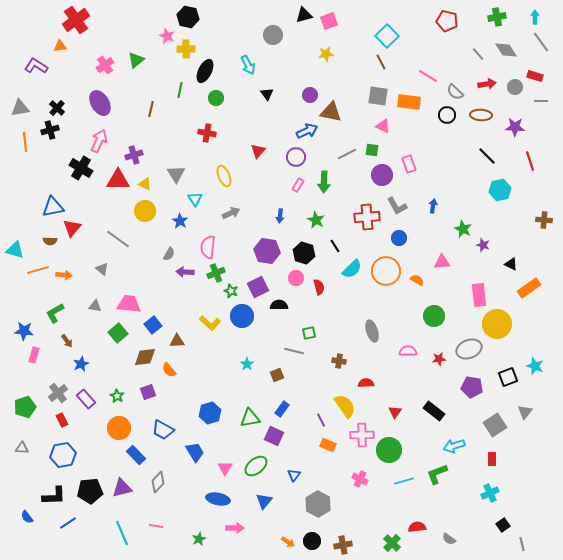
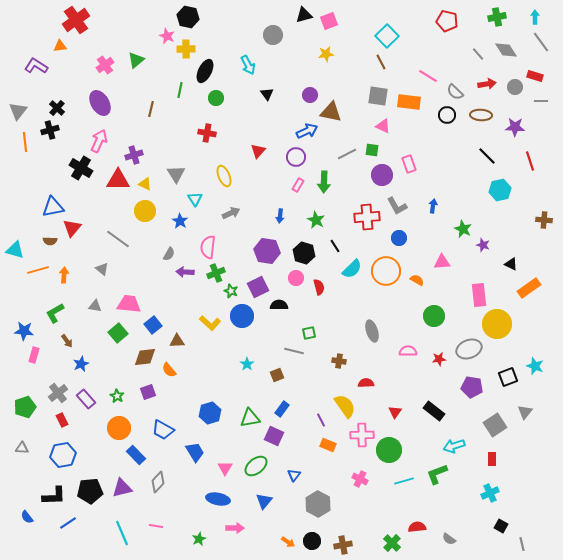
gray triangle at (20, 108): moved 2 px left, 3 px down; rotated 42 degrees counterclockwise
orange arrow at (64, 275): rotated 91 degrees counterclockwise
black square at (503, 525): moved 2 px left, 1 px down; rotated 24 degrees counterclockwise
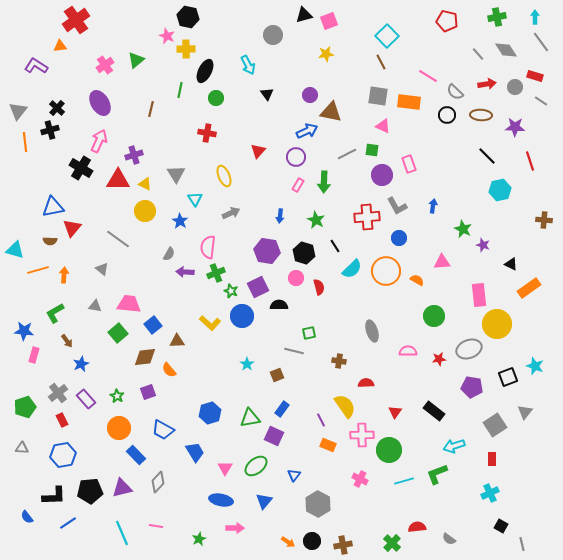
gray line at (541, 101): rotated 32 degrees clockwise
blue ellipse at (218, 499): moved 3 px right, 1 px down
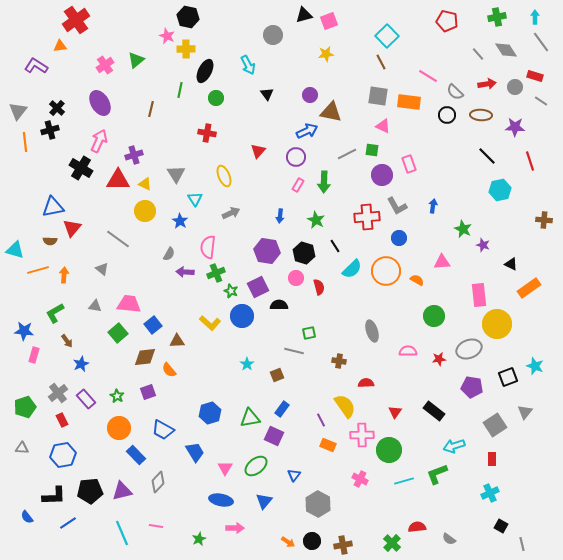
purple triangle at (122, 488): moved 3 px down
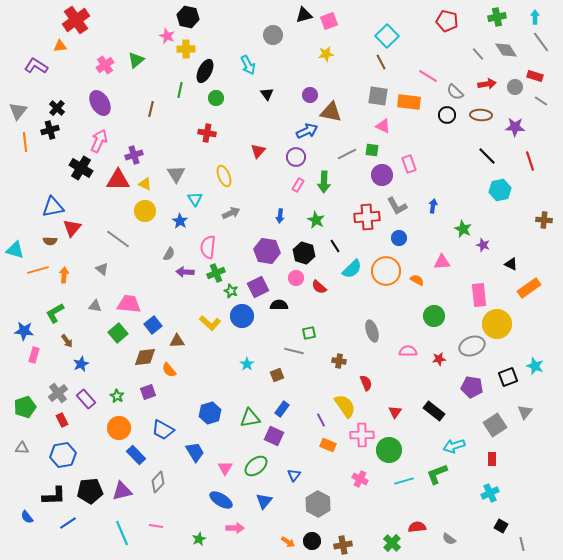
red semicircle at (319, 287): rotated 147 degrees clockwise
gray ellipse at (469, 349): moved 3 px right, 3 px up
red semicircle at (366, 383): rotated 70 degrees clockwise
blue ellipse at (221, 500): rotated 20 degrees clockwise
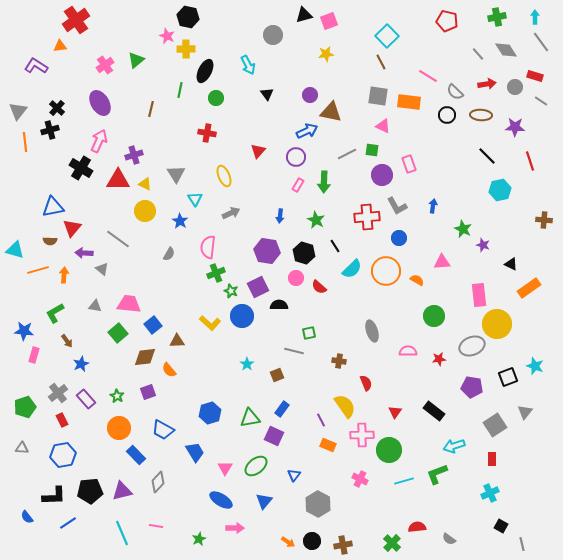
purple arrow at (185, 272): moved 101 px left, 19 px up
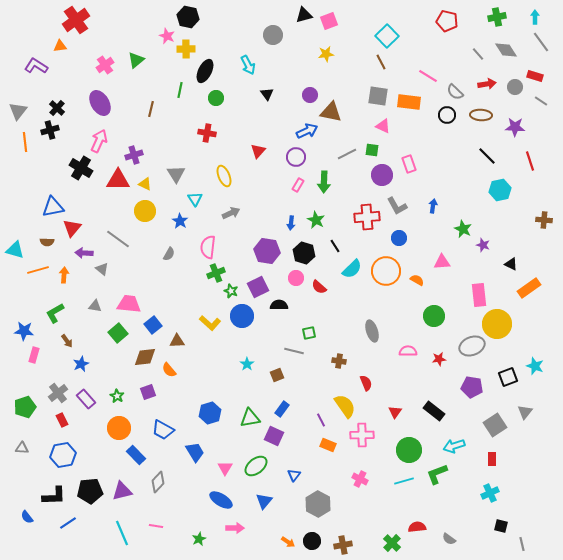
blue arrow at (280, 216): moved 11 px right, 7 px down
brown semicircle at (50, 241): moved 3 px left, 1 px down
green circle at (389, 450): moved 20 px right
black square at (501, 526): rotated 16 degrees counterclockwise
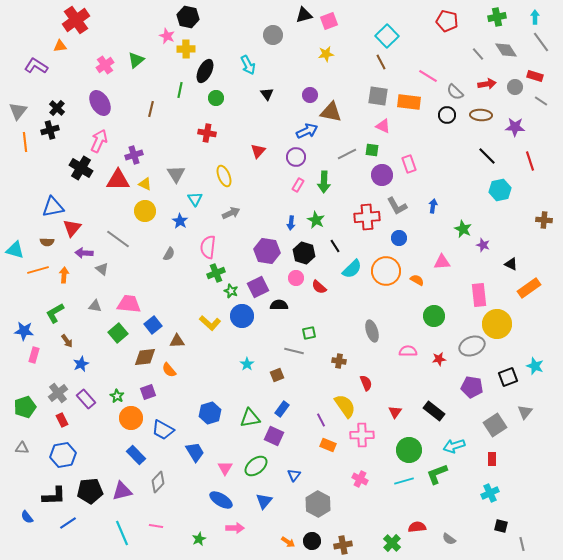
orange circle at (119, 428): moved 12 px right, 10 px up
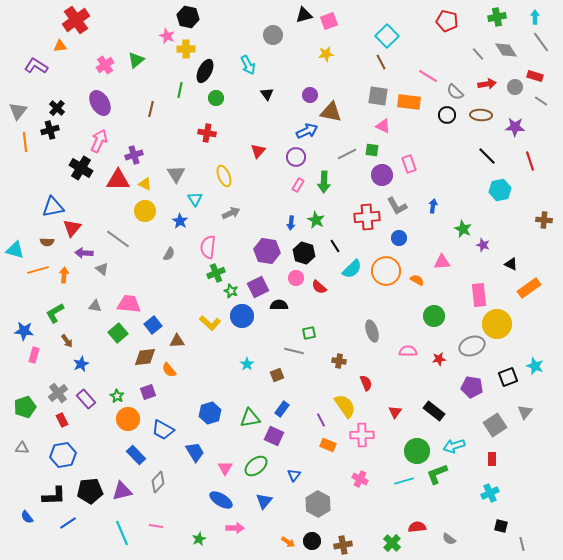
orange circle at (131, 418): moved 3 px left, 1 px down
green circle at (409, 450): moved 8 px right, 1 px down
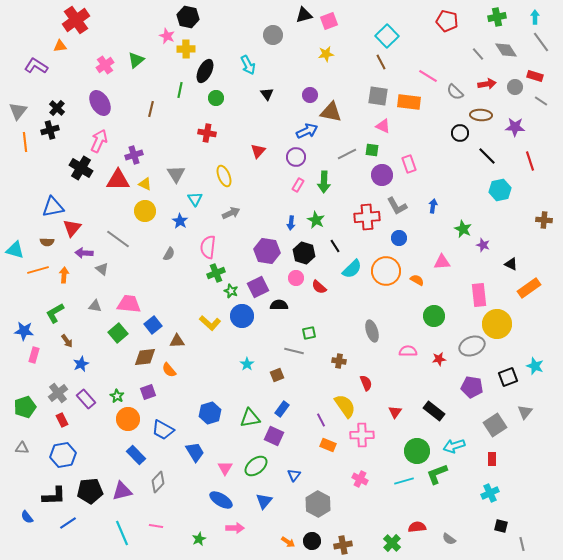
black circle at (447, 115): moved 13 px right, 18 px down
